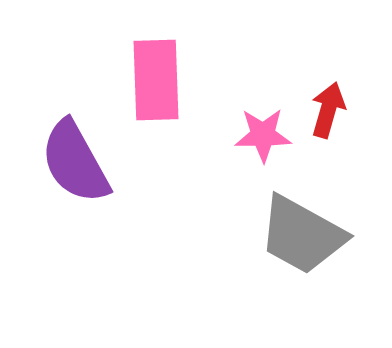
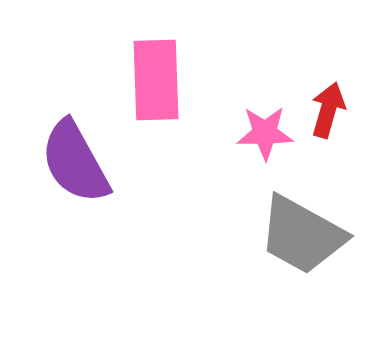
pink star: moved 2 px right, 2 px up
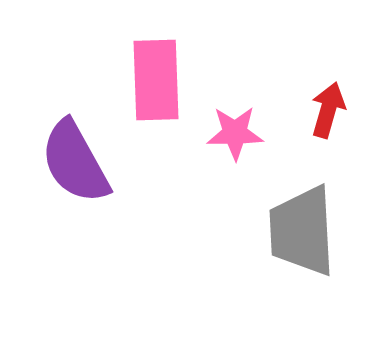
pink star: moved 30 px left
gray trapezoid: moved 4 px up; rotated 58 degrees clockwise
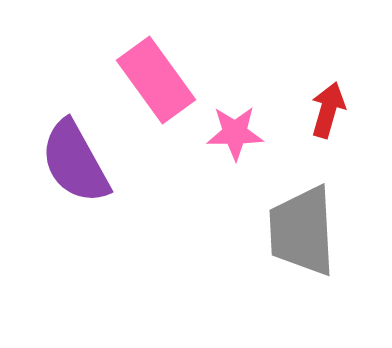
pink rectangle: rotated 34 degrees counterclockwise
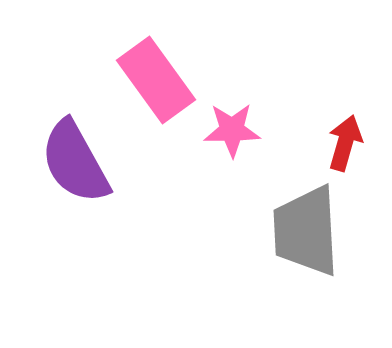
red arrow: moved 17 px right, 33 px down
pink star: moved 3 px left, 3 px up
gray trapezoid: moved 4 px right
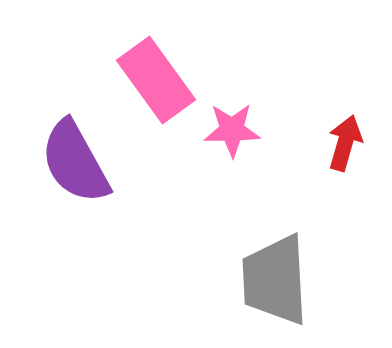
gray trapezoid: moved 31 px left, 49 px down
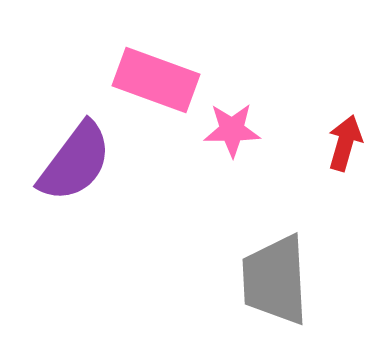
pink rectangle: rotated 34 degrees counterclockwise
purple semicircle: rotated 114 degrees counterclockwise
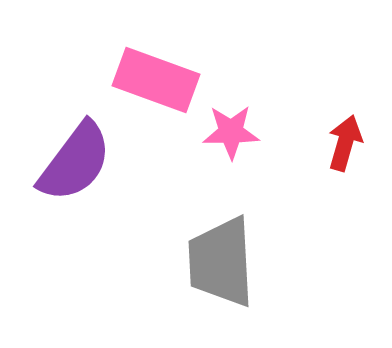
pink star: moved 1 px left, 2 px down
gray trapezoid: moved 54 px left, 18 px up
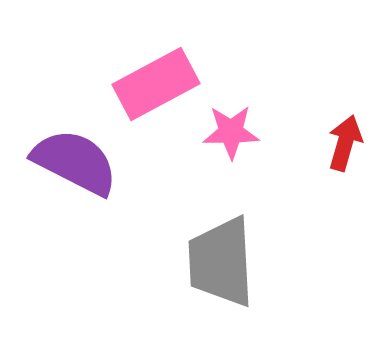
pink rectangle: moved 4 px down; rotated 48 degrees counterclockwise
purple semicircle: rotated 100 degrees counterclockwise
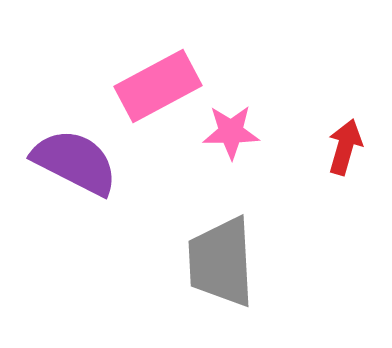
pink rectangle: moved 2 px right, 2 px down
red arrow: moved 4 px down
